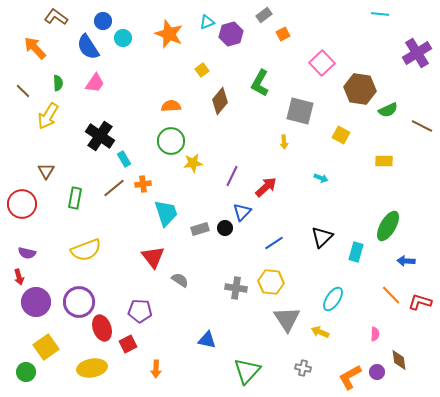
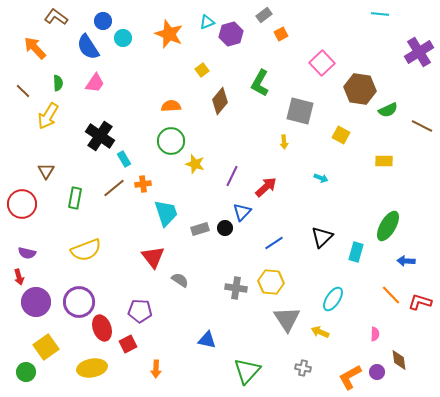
orange square at (283, 34): moved 2 px left
purple cross at (417, 53): moved 2 px right, 1 px up
yellow star at (193, 163): moved 2 px right, 1 px down; rotated 24 degrees clockwise
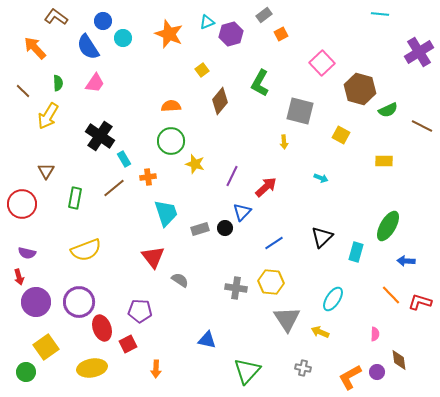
brown hexagon at (360, 89): rotated 8 degrees clockwise
orange cross at (143, 184): moved 5 px right, 7 px up
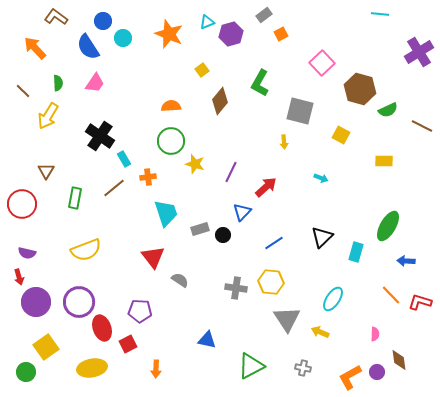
purple line at (232, 176): moved 1 px left, 4 px up
black circle at (225, 228): moved 2 px left, 7 px down
green triangle at (247, 371): moved 4 px right, 5 px up; rotated 20 degrees clockwise
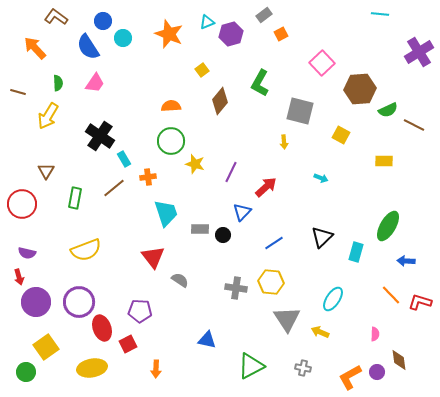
brown hexagon at (360, 89): rotated 20 degrees counterclockwise
brown line at (23, 91): moved 5 px left, 1 px down; rotated 28 degrees counterclockwise
brown line at (422, 126): moved 8 px left, 1 px up
gray rectangle at (200, 229): rotated 18 degrees clockwise
